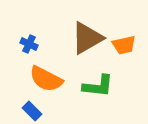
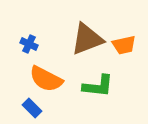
brown triangle: moved 1 px down; rotated 9 degrees clockwise
blue rectangle: moved 3 px up
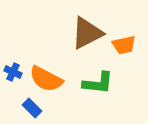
brown triangle: moved 6 px up; rotated 6 degrees counterclockwise
blue cross: moved 16 px left, 28 px down
green L-shape: moved 3 px up
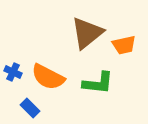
brown triangle: rotated 12 degrees counterclockwise
orange semicircle: moved 2 px right, 2 px up
blue rectangle: moved 2 px left
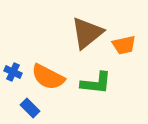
green L-shape: moved 2 px left
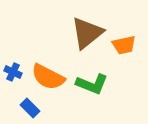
green L-shape: moved 4 px left, 1 px down; rotated 16 degrees clockwise
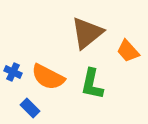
orange trapezoid: moved 4 px right, 6 px down; rotated 60 degrees clockwise
green L-shape: rotated 80 degrees clockwise
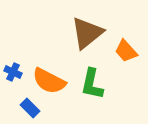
orange trapezoid: moved 2 px left
orange semicircle: moved 1 px right, 4 px down
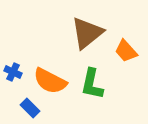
orange semicircle: moved 1 px right
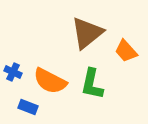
blue rectangle: moved 2 px left, 1 px up; rotated 24 degrees counterclockwise
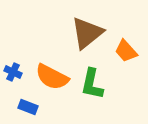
orange semicircle: moved 2 px right, 4 px up
